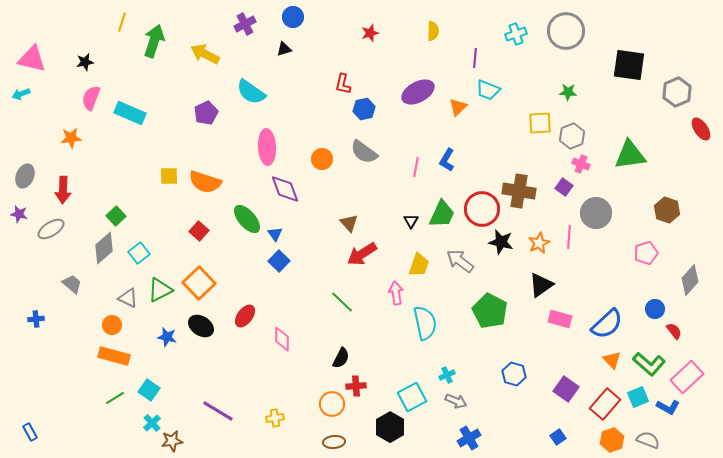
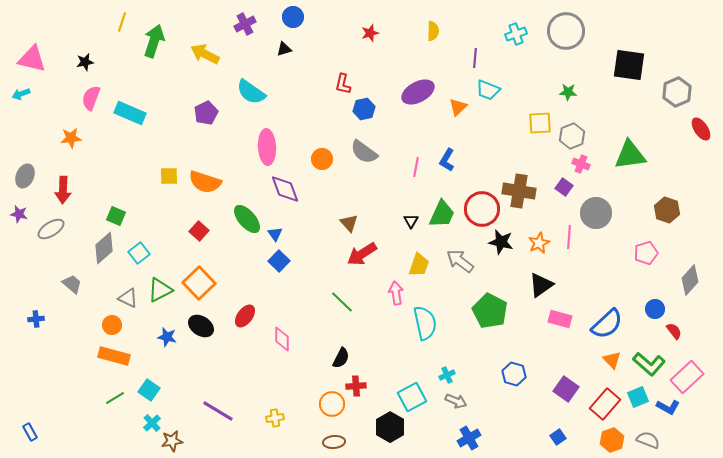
green square at (116, 216): rotated 24 degrees counterclockwise
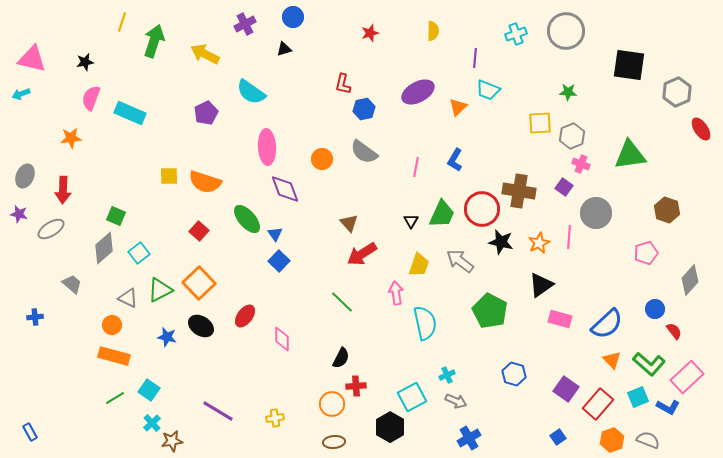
blue L-shape at (447, 160): moved 8 px right
blue cross at (36, 319): moved 1 px left, 2 px up
red rectangle at (605, 404): moved 7 px left
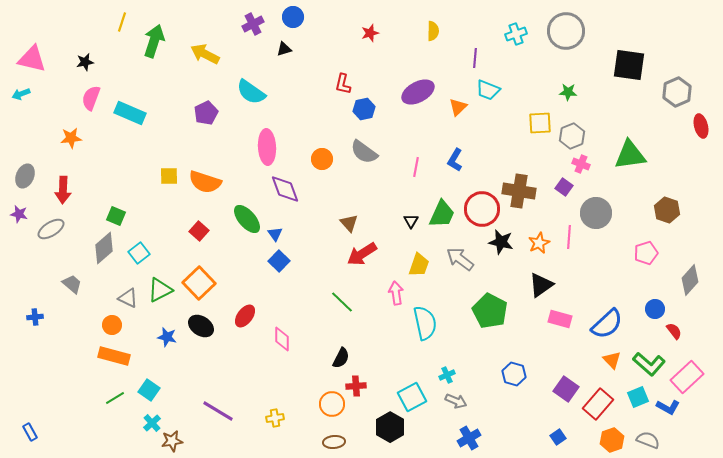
purple cross at (245, 24): moved 8 px right
red ellipse at (701, 129): moved 3 px up; rotated 20 degrees clockwise
gray arrow at (460, 261): moved 2 px up
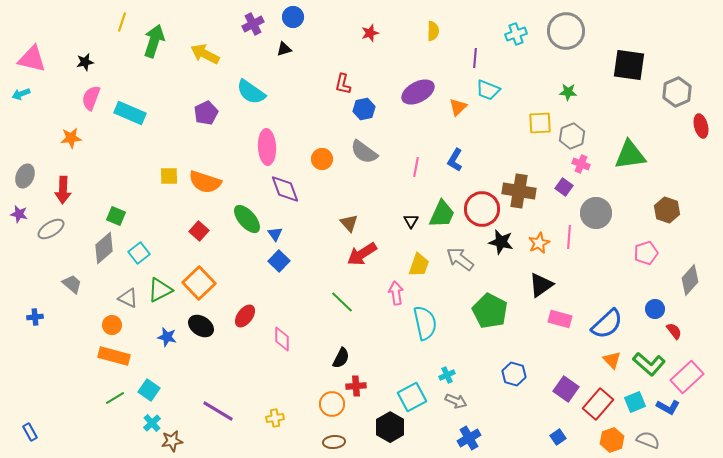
cyan square at (638, 397): moved 3 px left, 5 px down
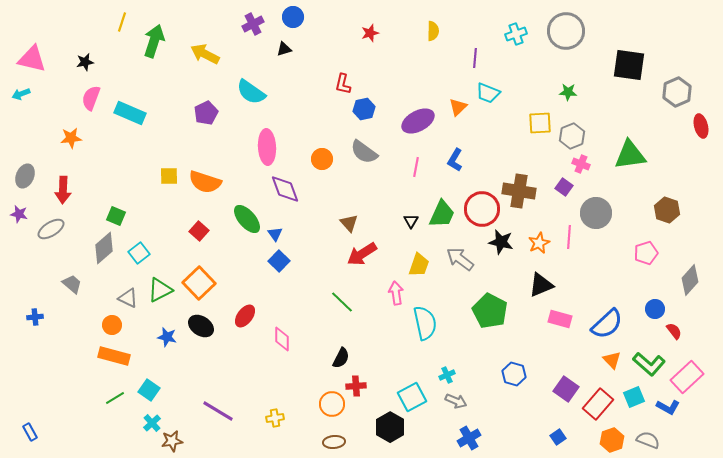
cyan trapezoid at (488, 90): moved 3 px down
purple ellipse at (418, 92): moved 29 px down
black triangle at (541, 285): rotated 12 degrees clockwise
cyan square at (635, 402): moved 1 px left, 5 px up
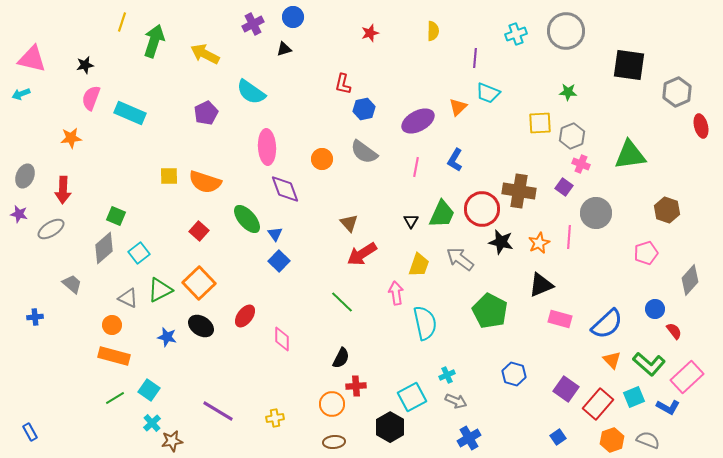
black star at (85, 62): moved 3 px down
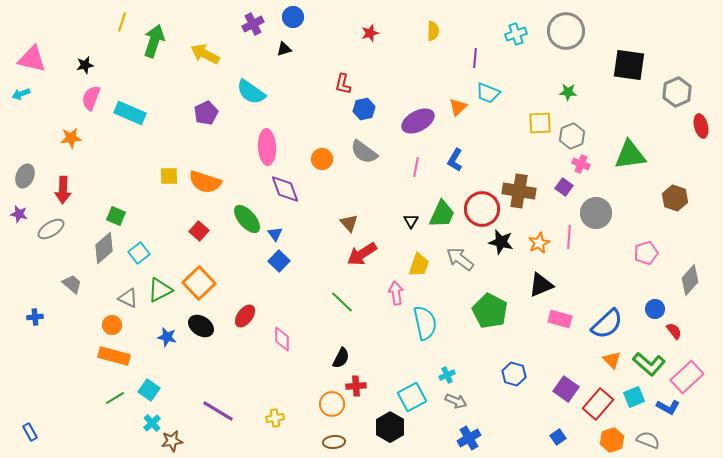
brown hexagon at (667, 210): moved 8 px right, 12 px up
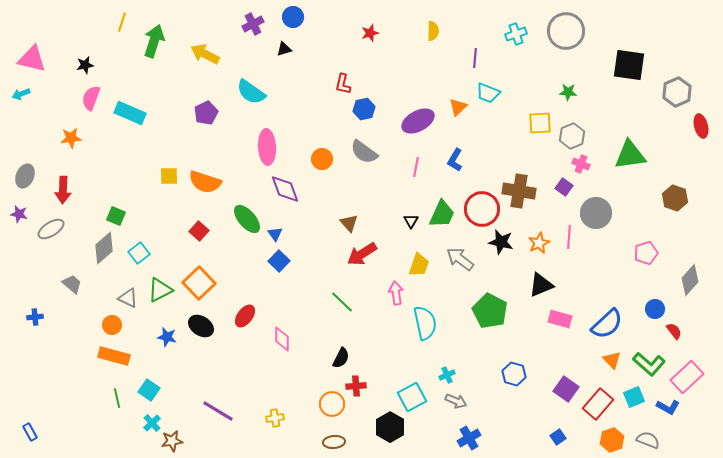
green line at (115, 398): moved 2 px right; rotated 72 degrees counterclockwise
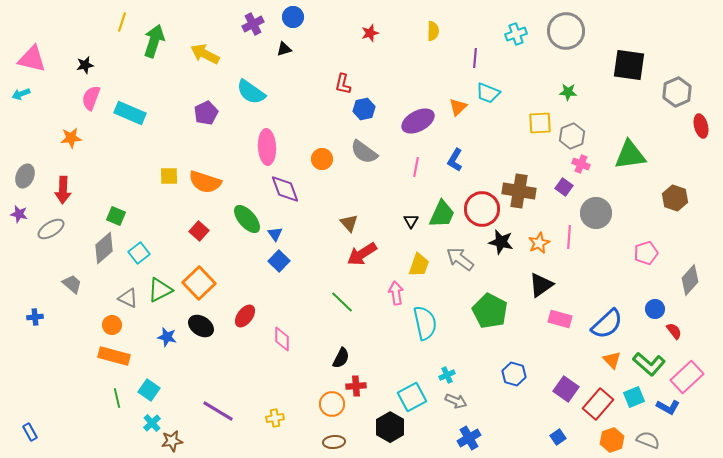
black triangle at (541, 285): rotated 12 degrees counterclockwise
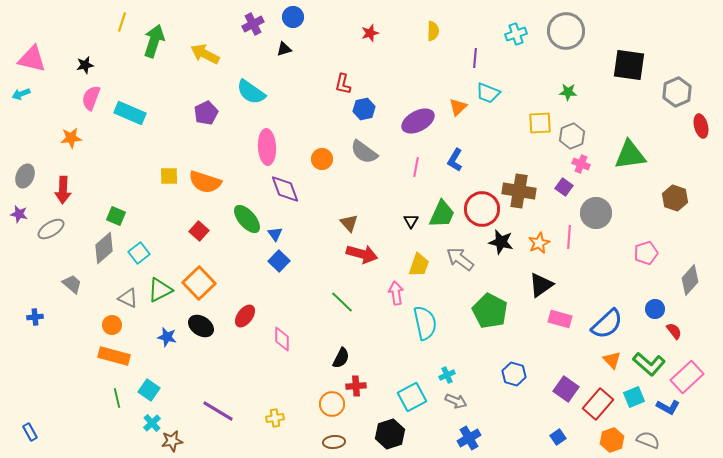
red arrow at (362, 254): rotated 132 degrees counterclockwise
black hexagon at (390, 427): moved 7 px down; rotated 12 degrees clockwise
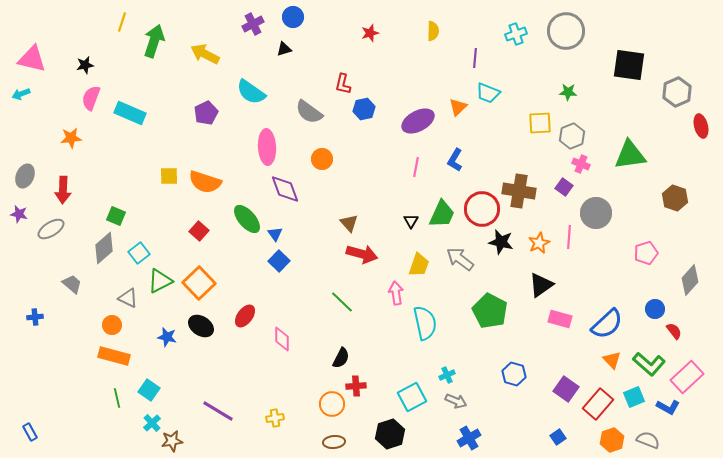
gray semicircle at (364, 152): moved 55 px left, 40 px up
green triangle at (160, 290): moved 9 px up
